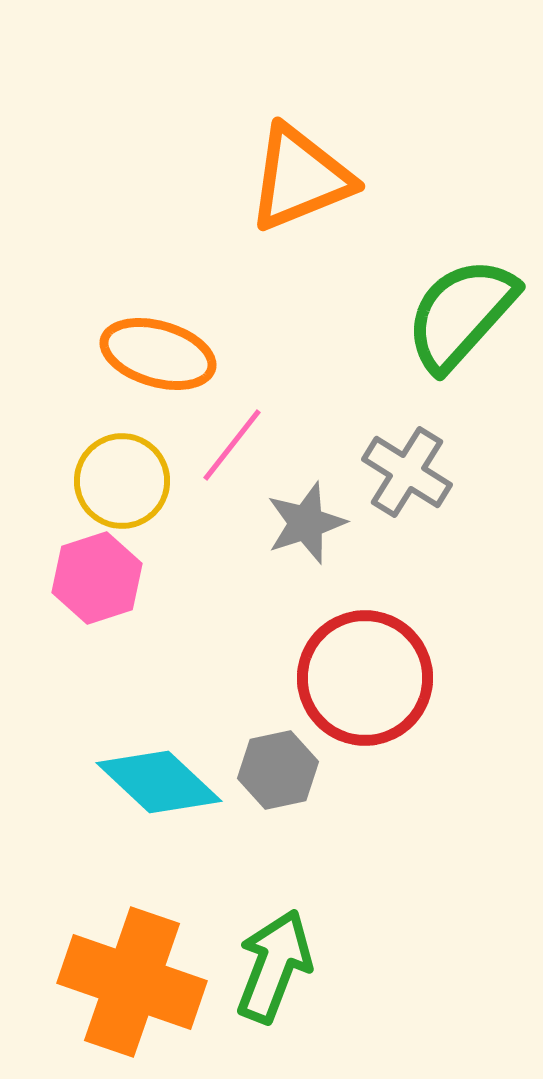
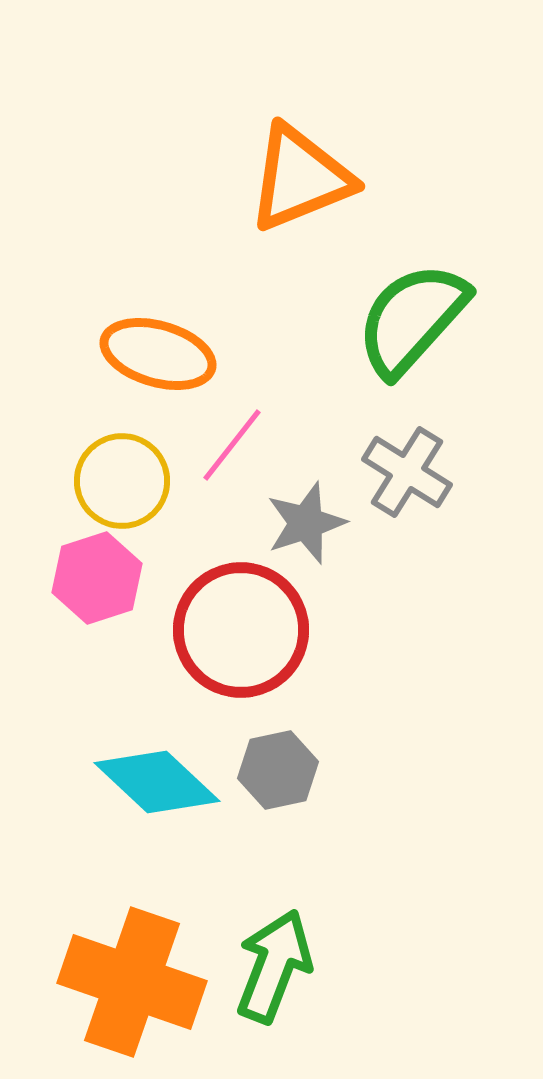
green semicircle: moved 49 px left, 5 px down
red circle: moved 124 px left, 48 px up
cyan diamond: moved 2 px left
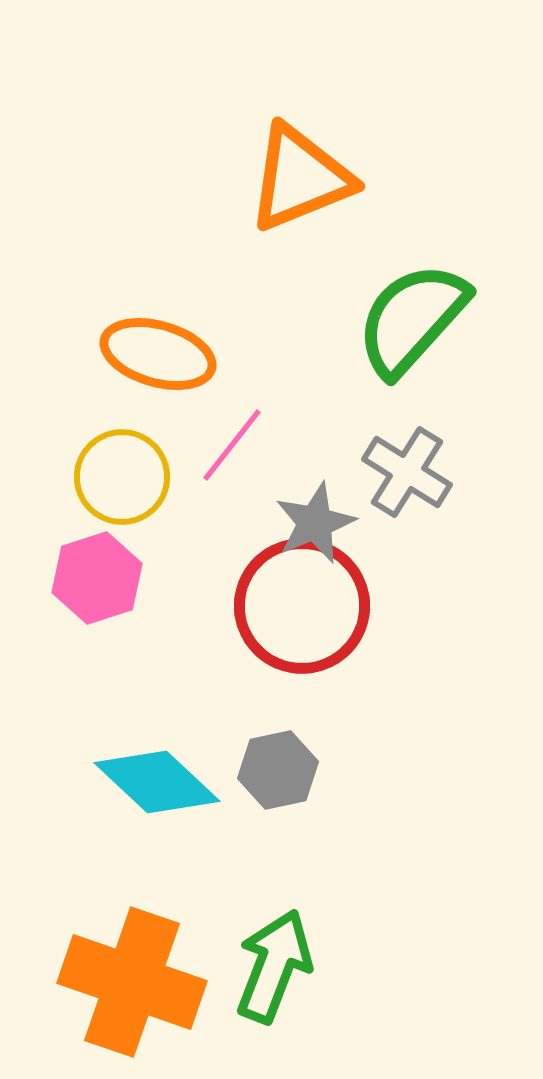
yellow circle: moved 4 px up
gray star: moved 9 px right; rotated 4 degrees counterclockwise
red circle: moved 61 px right, 24 px up
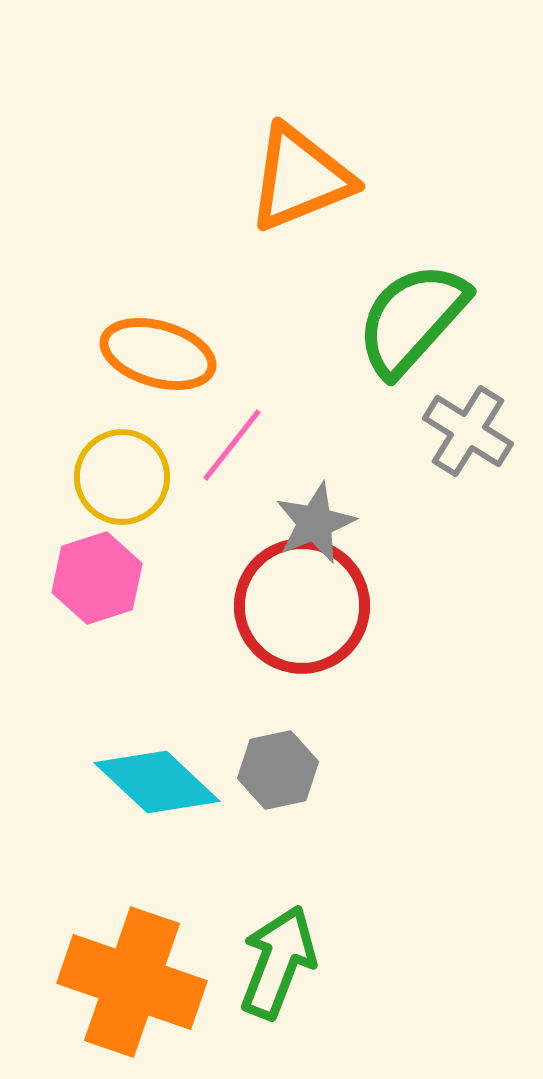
gray cross: moved 61 px right, 41 px up
green arrow: moved 4 px right, 4 px up
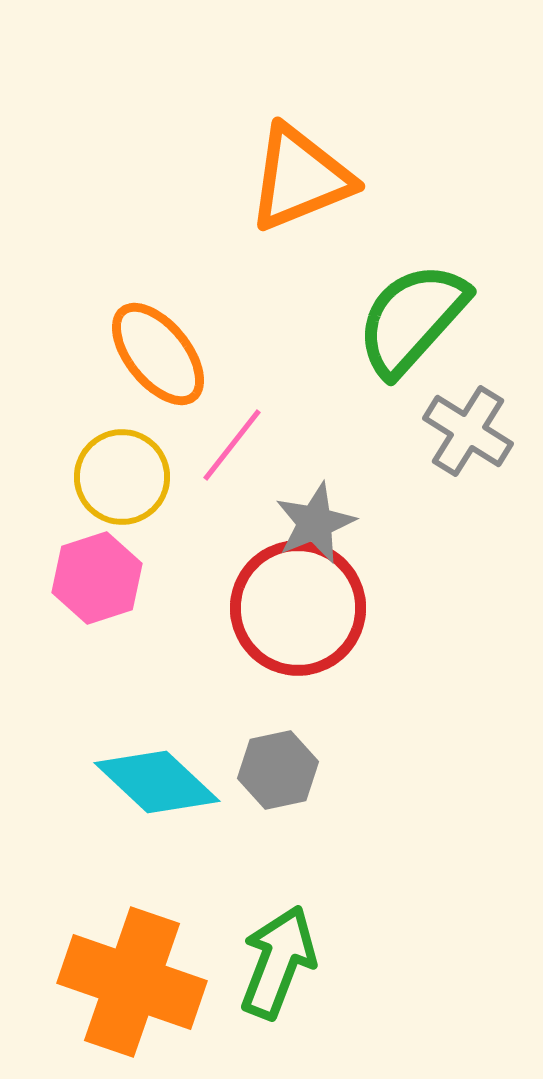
orange ellipse: rotated 35 degrees clockwise
red circle: moved 4 px left, 2 px down
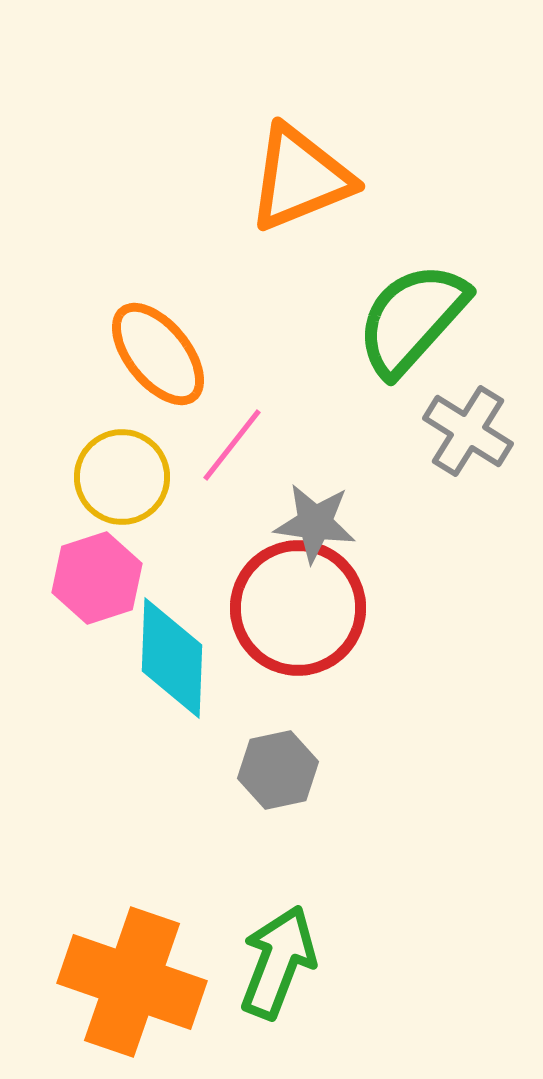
gray star: rotated 30 degrees clockwise
cyan diamond: moved 15 px right, 124 px up; rotated 49 degrees clockwise
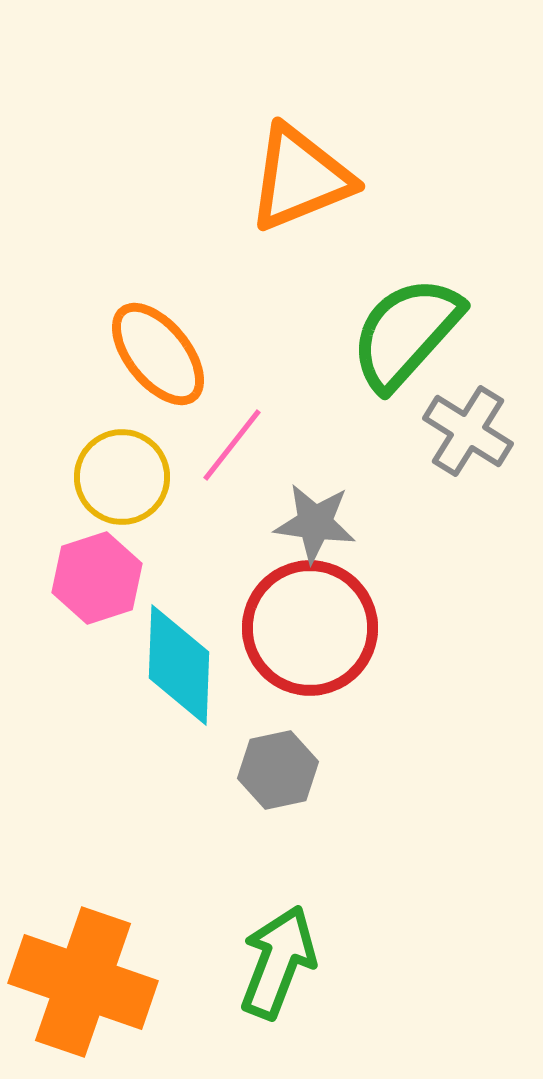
green semicircle: moved 6 px left, 14 px down
red circle: moved 12 px right, 20 px down
cyan diamond: moved 7 px right, 7 px down
orange cross: moved 49 px left
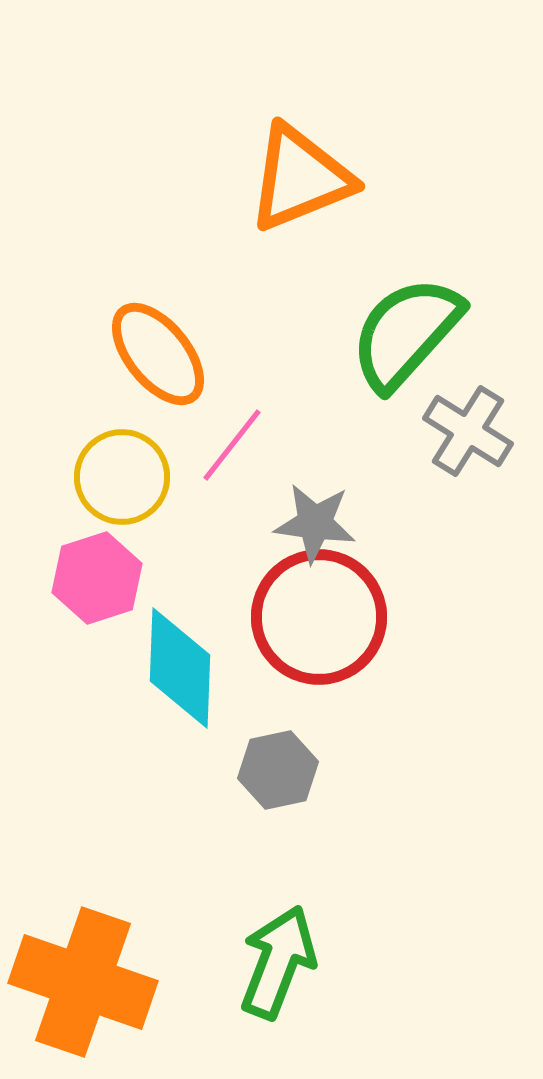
red circle: moved 9 px right, 11 px up
cyan diamond: moved 1 px right, 3 px down
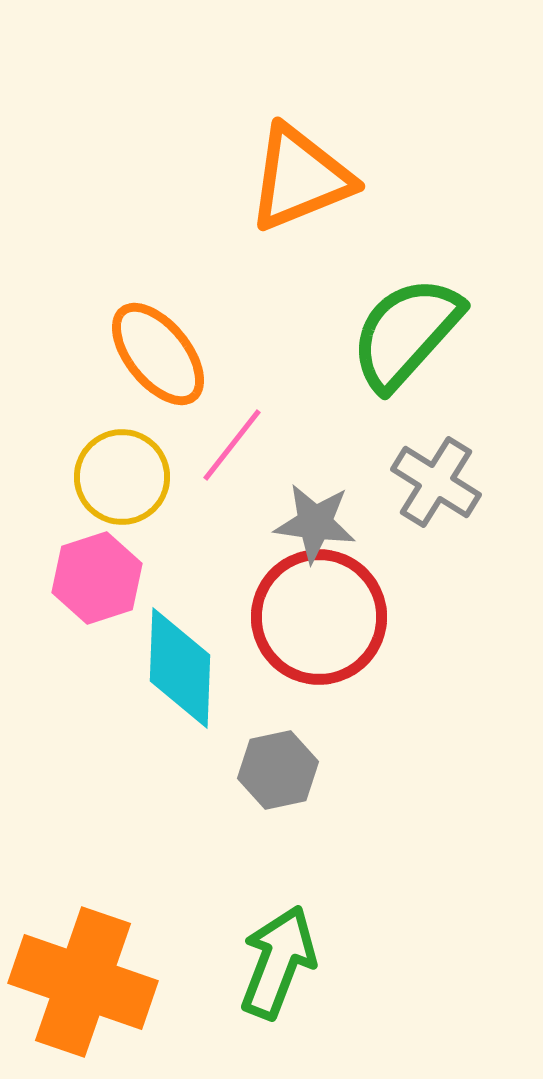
gray cross: moved 32 px left, 51 px down
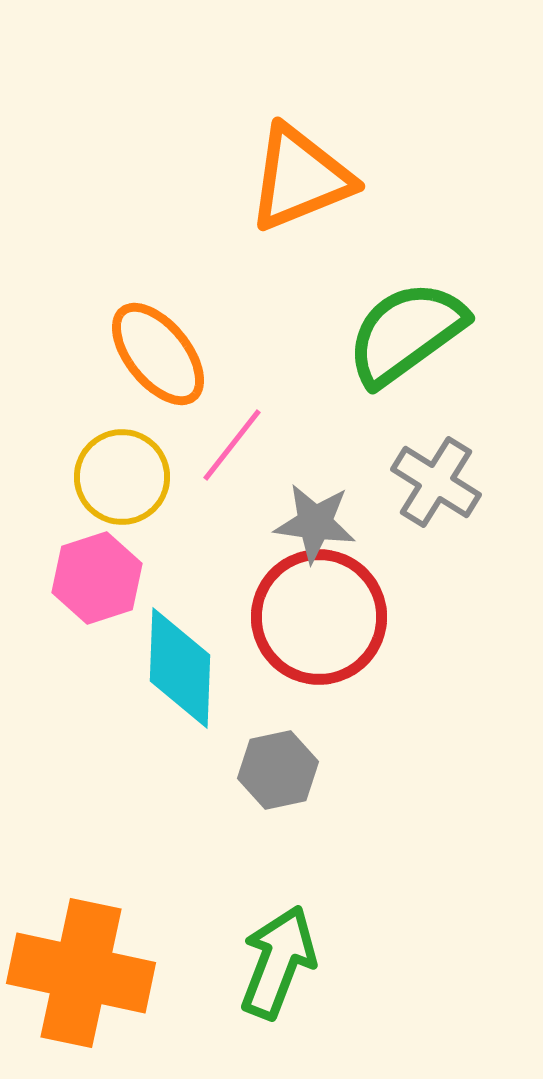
green semicircle: rotated 12 degrees clockwise
orange cross: moved 2 px left, 9 px up; rotated 7 degrees counterclockwise
